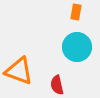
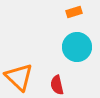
orange rectangle: moved 2 px left; rotated 63 degrees clockwise
orange triangle: moved 6 px down; rotated 24 degrees clockwise
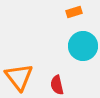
cyan circle: moved 6 px right, 1 px up
orange triangle: rotated 8 degrees clockwise
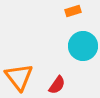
orange rectangle: moved 1 px left, 1 px up
red semicircle: rotated 132 degrees counterclockwise
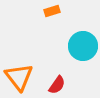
orange rectangle: moved 21 px left
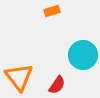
cyan circle: moved 9 px down
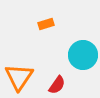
orange rectangle: moved 6 px left, 13 px down
orange triangle: rotated 12 degrees clockwise
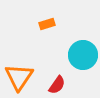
orange rectangle: moved 1 px right
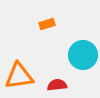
orange triangle: moved 1 px up; rotated 48 degrees clockwise
red semicircle: rotated 132 degrees counterclockwise
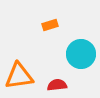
orange rectangle: moved 3 px right, 1 px down
cyan circle: moved 2 px left, 1 px up
